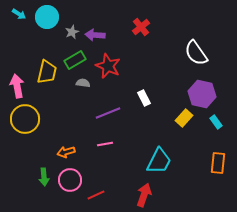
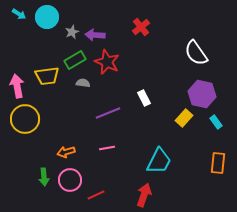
red star: moved 1 px left, 4 px up
yellow trapezoid: moved 4 px down; rotated 70 degrees clockwise
pink line: moved 2 px right, 4 px down
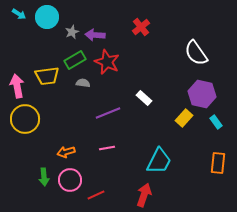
white rectangle: rotated 21 degrees counterclockwise
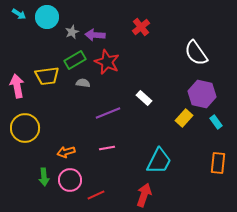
yellow circle: moved 9 px down
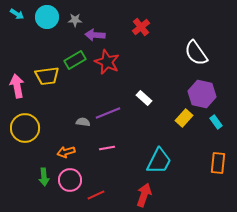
cyan arrow: moved 2 px left
gray star: moved 3 px right, 12 px up; rotated 24 degrees clockwise
gray semicircle: moved 39 px down
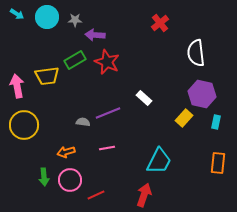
red cross: moved 19 px right, 4 px up
white semicircle: rotated 28 degrees clockwise
cyan rectangle: rotated 48 degrees clockwise
yellow circle: moved 1 px left, 3 px up
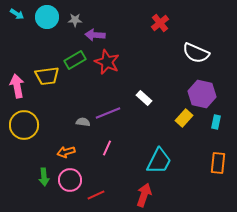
white semicircle: rotated 60 degrees counterclockwise
pink line: rotated 56 degrees counterclockwise
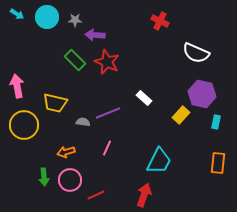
red cross: moved 2 px up; rotated 24 degrees counterclockwise
green rectangle: rotated 75 degrees clockwise
yellow trapezoid: moved 8 px right, 27 px down; rotated 20 degrees clockwise
yellow rectangle: moved 3 px left, 3 px up
